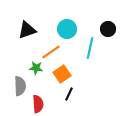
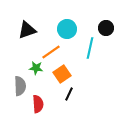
black circle: moved 2 px left, 1 px up
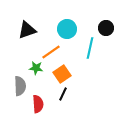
black line: moved 6 px left
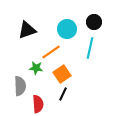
black circle: moved 12 px left, 6 px up
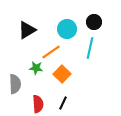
black triangle: rotated 12 degrees counterclockwise
orange square: rotated 12 degrees counterclockwise
gray semicircle: moved 5 px left, 2 px up
black line: moved 9 px down
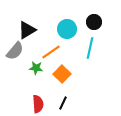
gray semicircle: moved 33 px up; rotated 42 degrees clockwise
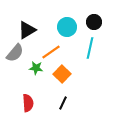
cyan circle: moved 2 px up
gray semicircle: moved 2 px down
red semicircle: moved 10 px left, 1 px up
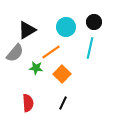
cyan circle: moved 1 px left
